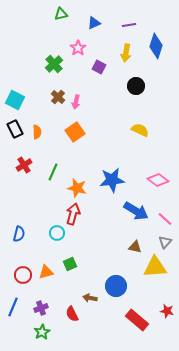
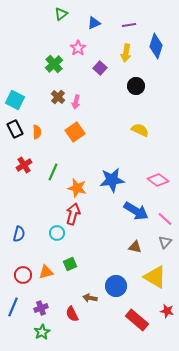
green triangle: rotated 24 degrees counterclockwise
purple square: moved 1 px right, 1 px down; rotated 16 degrees clockwise
yellow triangle: moved 10 px down; rotated 35 degrees clockwise
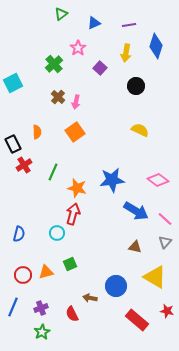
cyan square: moved 2 px left, 17 px up; rotated 36 degrees clockwise
black rectangle: moved 2 px left, 15 px down
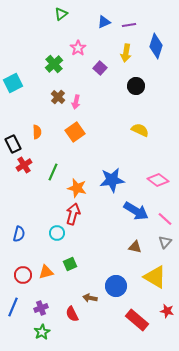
blue triangle: moved 10 px right, 1 px up
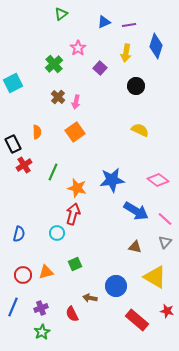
green square: moved 5 px right
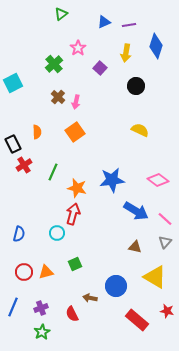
red circle: moved 1 px right, 3 px up
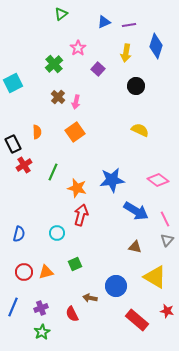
purple square: moved 2 px left, 1 px down
red arrow: moved 8 px right, 1 px down
pink line: rotated 21 degrees clockwise
gray triangle: moved 2 px right, 2 px up
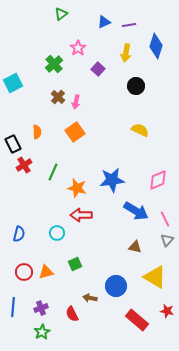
pink diamond: rotated 60 degrees counterclockwise
red arrow: rotated 105 degrees counterclockwise
blue line: rotated 18 degrees counterclockwise
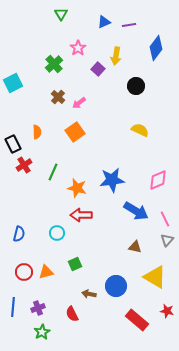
green triangle: rotated 24 degrees counterclockwise
blue diamond: moved 2 px down; rotated 20 degrees clockwise
yellow arrow: moved 10 px left, 3 px down
pink arrow: moved 3 px right, 1 px down; rotated 40 degrees clockwise
brown arrow: moved 1 px left, 4 px up
purple cross: moved 3 px left
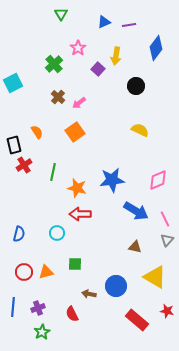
orange semicircle: rotated 32 degrees counterclockwise
black rectangle: moved 1 px right, 1 px down; rotated 12 degrees clockwise
green line: rotated 12 degrees counterclockwise
red arrow: moved 1 px left, 1 px up
green square: rotated 24 degrees clockwise
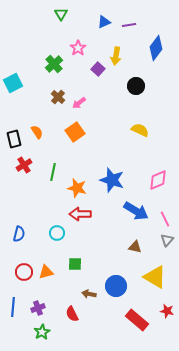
black rectangle: moved 6 px up
blue star: rotated 25 degrees clockwise
